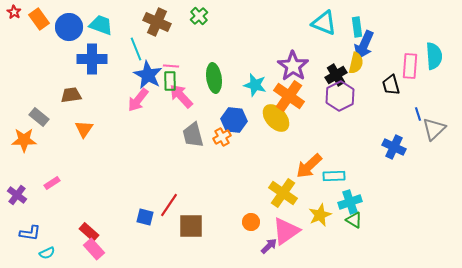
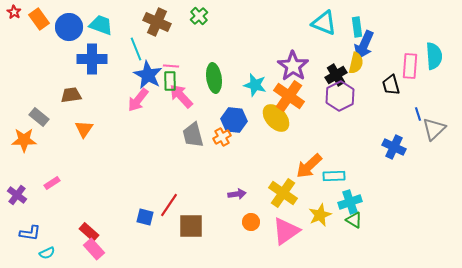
purple arrow at (269, 246): moved 32 px left, 52 px up; rotated 36 degrees clockwise
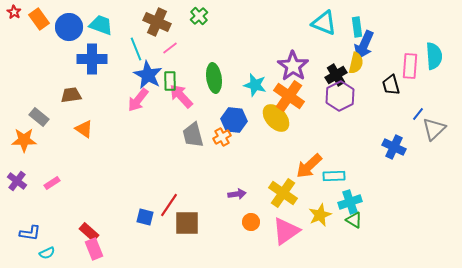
pink line at (171, 66): moved 1 px left, 18 px up; rotated 42 degrees counterclockwise
blue line at (418, 114): rotated 56 degrees clockwise
orange triangle at (84, 129): rotated 30 degrees counterclockwise
purple cross at (17, 195): moved 14 px up
brown square at (191, 226): moved 4 px left, 3 px up
pink rectangle at (94, 249): rotated 20 degrees clockwise
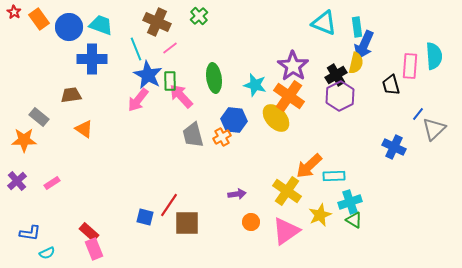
purple cross at (17, 181): rotated 12 degrees clockwise
yellow cross at (283, 193): moved 4 px right, 2 px up
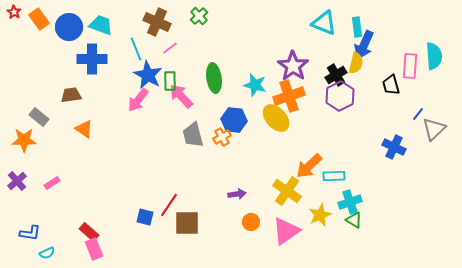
orange cross at (289, 96): rotated 36 degrees clockwise
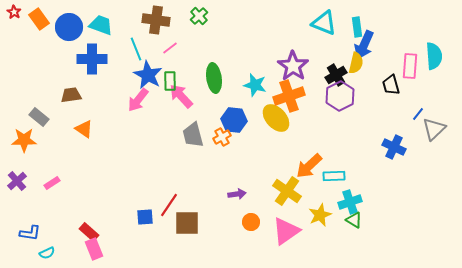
brown cross at (157, 22): moved 1 px left, 2 px up; rotated 16 degrees counterclockwise
blue square at (145, 217): rotated 18 degrees counterclockwise
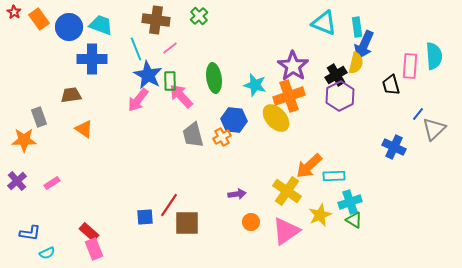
gray rectangle at (39, 117): rotated 30 degrees clockwise
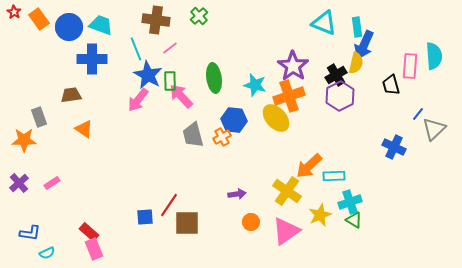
purple cross at (17, 181): moved 2 px right, 2 px down
